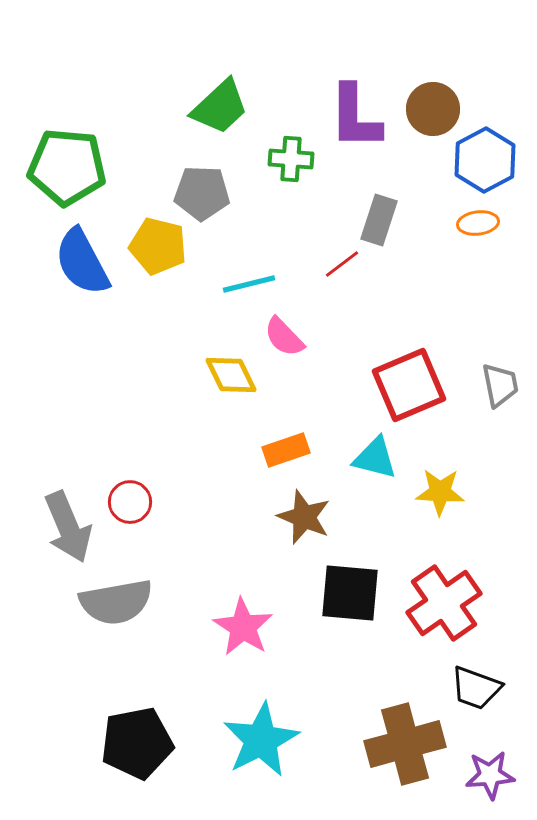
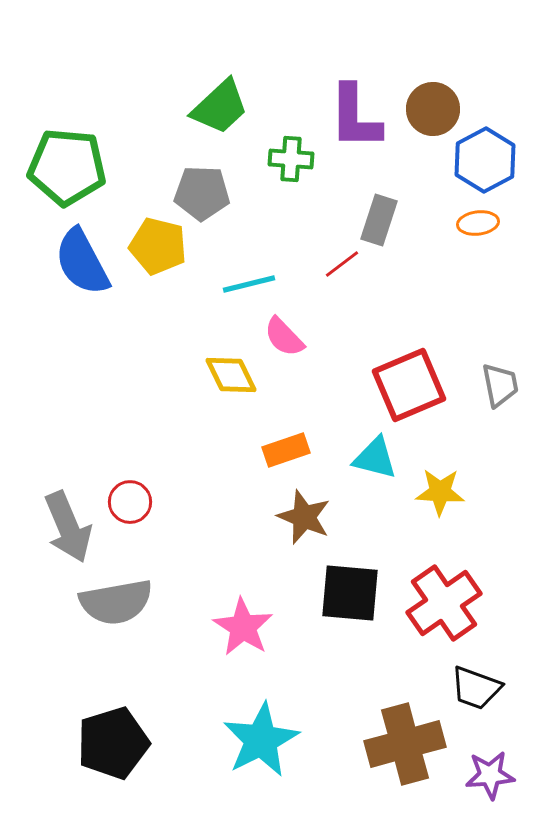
black pentagon: moved 24 px left; rotated 6 degrees counterclockwise
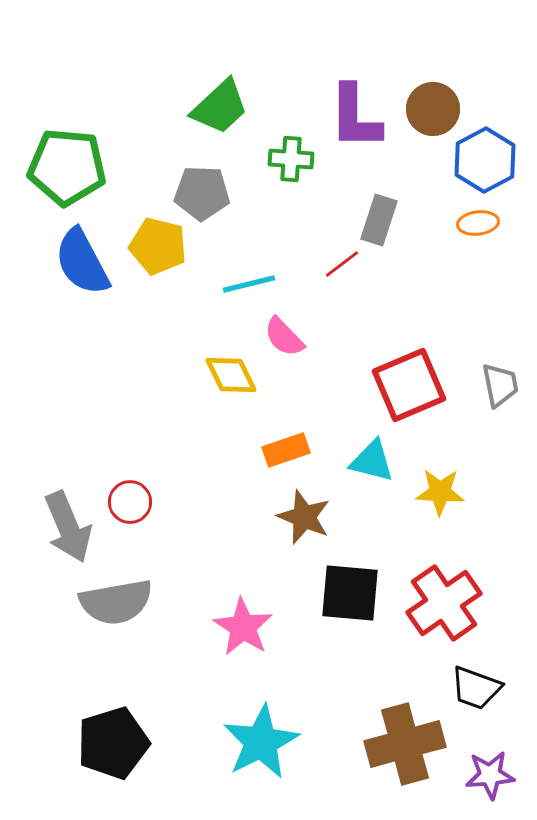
cyan triangle: moved 3 px left, 3 px down
cyan star: moved 2 px down
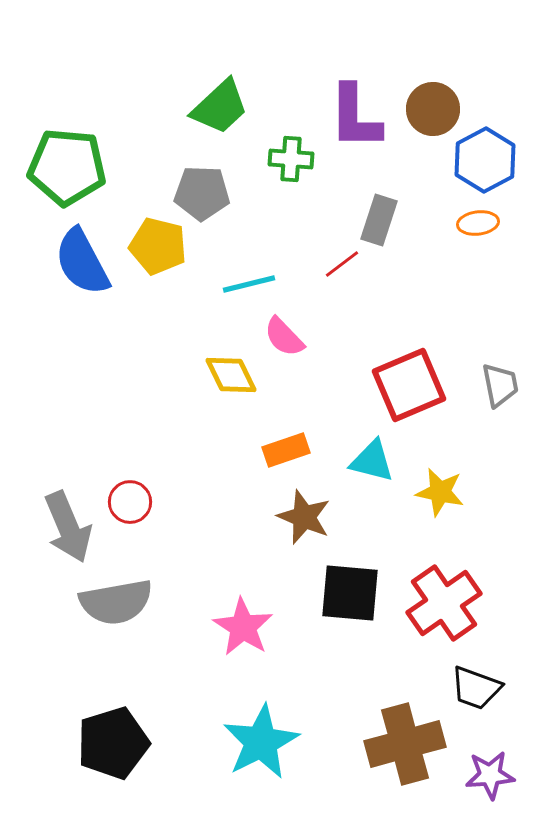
yellow star: rotated 9 degrees clockwise
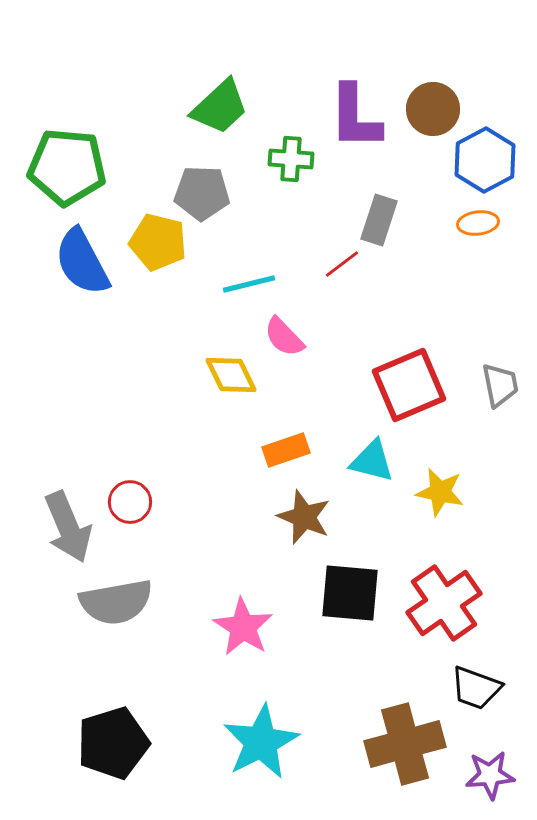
yellow pentagon: moved 4 px up
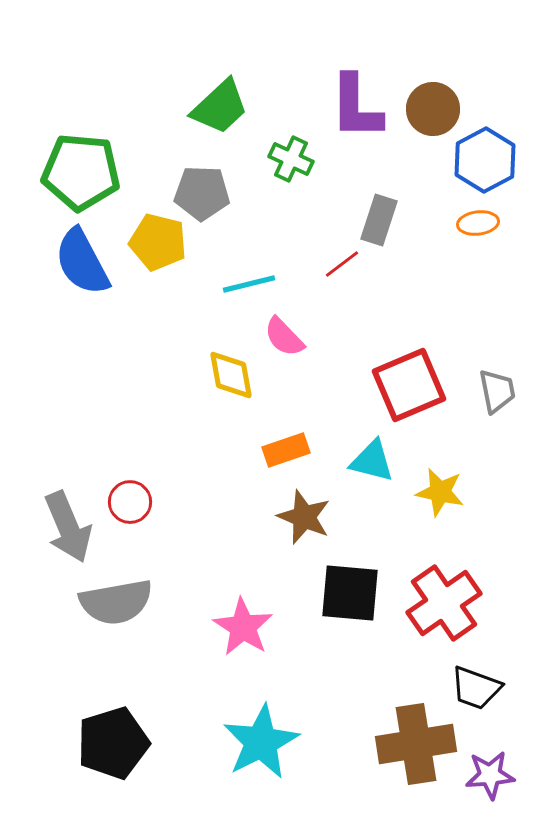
purple L-shape: moved 1 px right, 10 px up
green cross: rotated 21 degrees clockwise
green pentagon: moved 14 px right, 5 px down
yellow diamond: rotated 16 degrees clockwise
gray trapezoid: moved 3 px left, 6 px down
brown cross: moved 11 px right; rotated 6 degrees clockwise
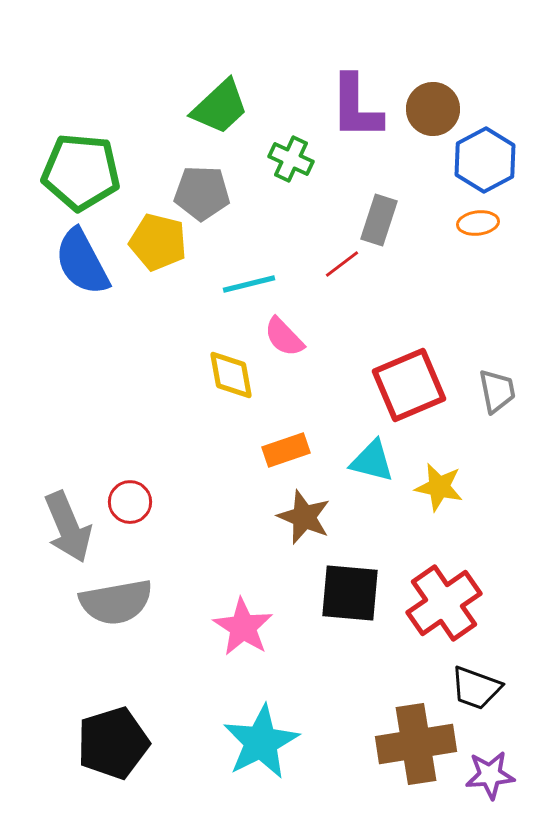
yellow star: moved 1 px left, 5 px up
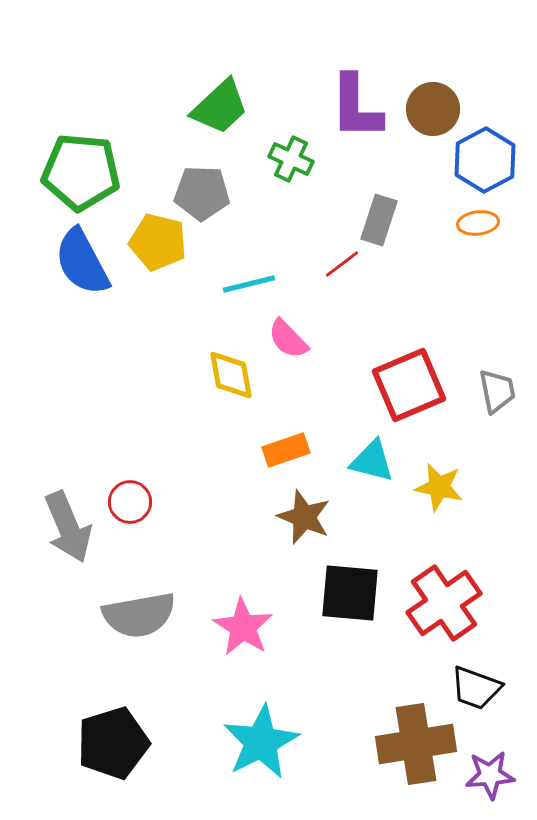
pink semicircle: moved 4 px right, 2 px down
gray semicircle: moved 23 px right, 13 px down
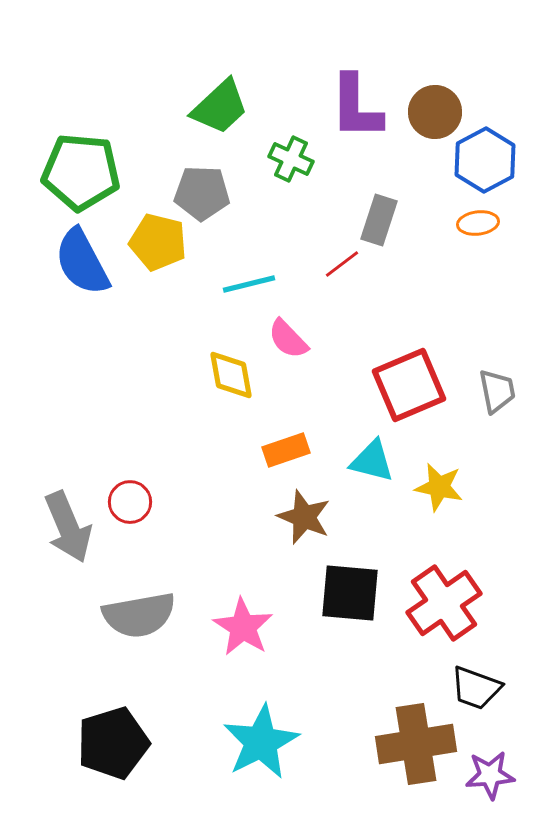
brown circle: moved 2 px right, 3 px down
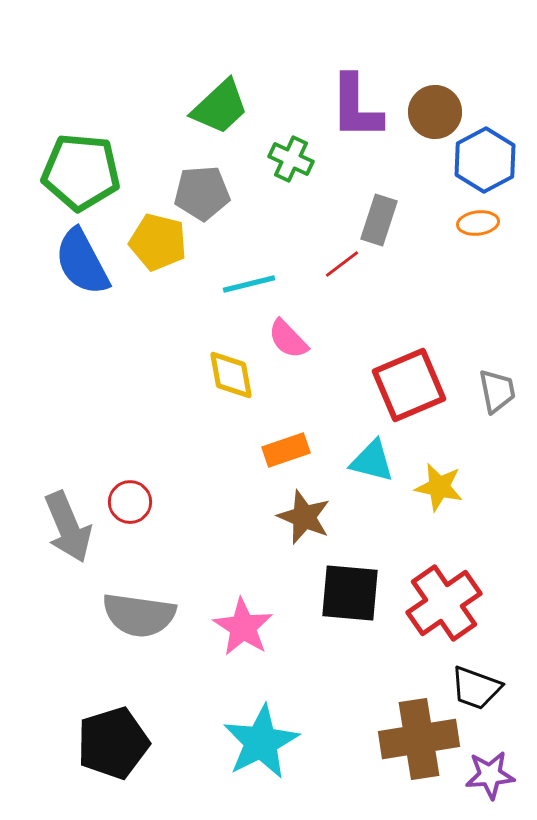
gray pentagon: rotated 6 degrees counterclockwise
gray semicircle: rotated 18 degrees clockwise
brown cross: moved 3 px right, 5 px up
